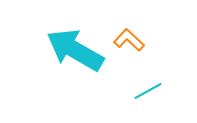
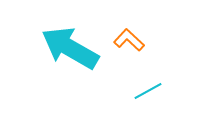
cyan arrow: moved 5 px left, 2 px up
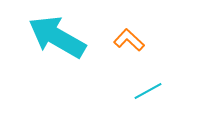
cyan arrow: moved 13 px left, 11 px up
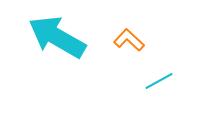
cyan line: moved 11 px right, 10 px up
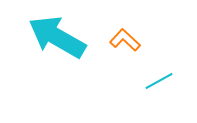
orange L-shape: moved 4 px left
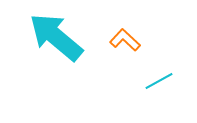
cyan arrow: moved 1 px left; rotated 10 degrees clockwise
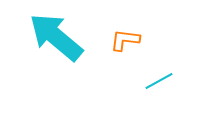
orange L-shape: rotated 36 degrees counterclockwise
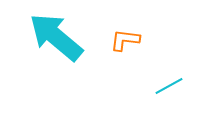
cyan line: moved 10 px right, 5 px down
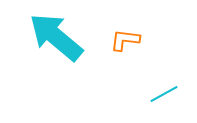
cyan line: moved 5 px left, 8 px down
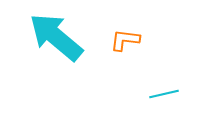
cyan line: rotated 16 degrees clockwise
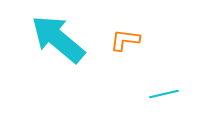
cyan arrow: moved 2 px right, 2 px down
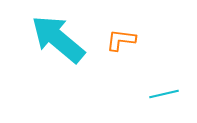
orange L-shape: moved 4 px left
